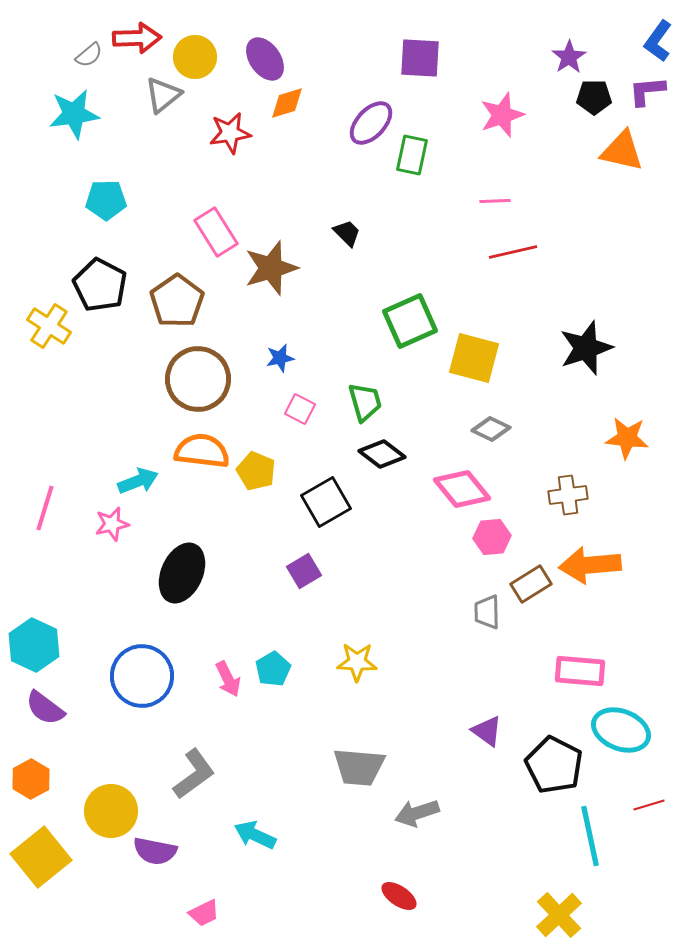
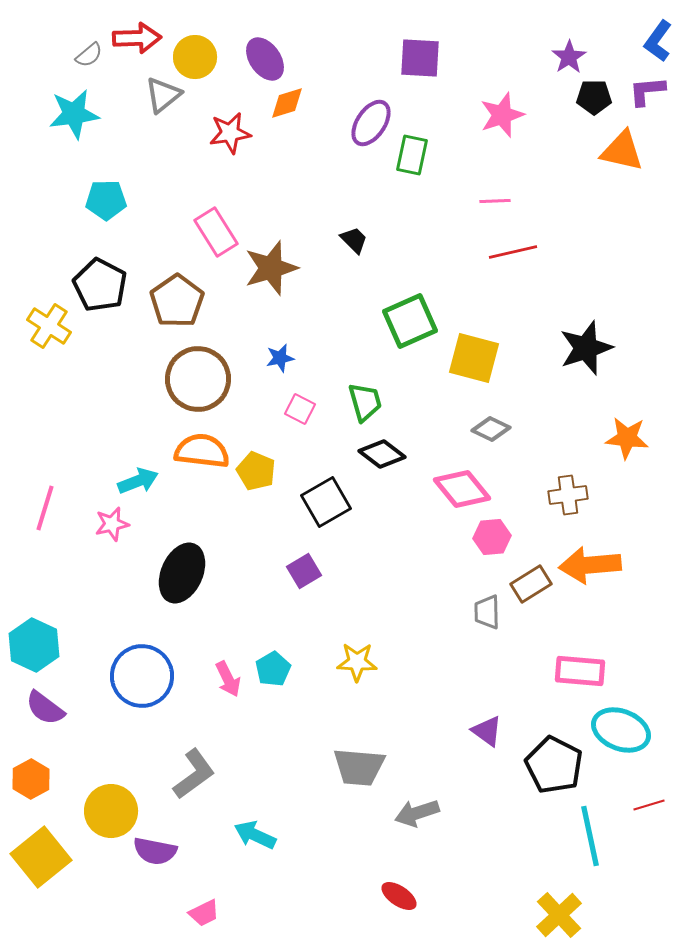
purple ellipse at (371, 123): rotated 9 degrees counterclockwise
black trapezoid at (347, 233): moved 7 px right, 7 px down
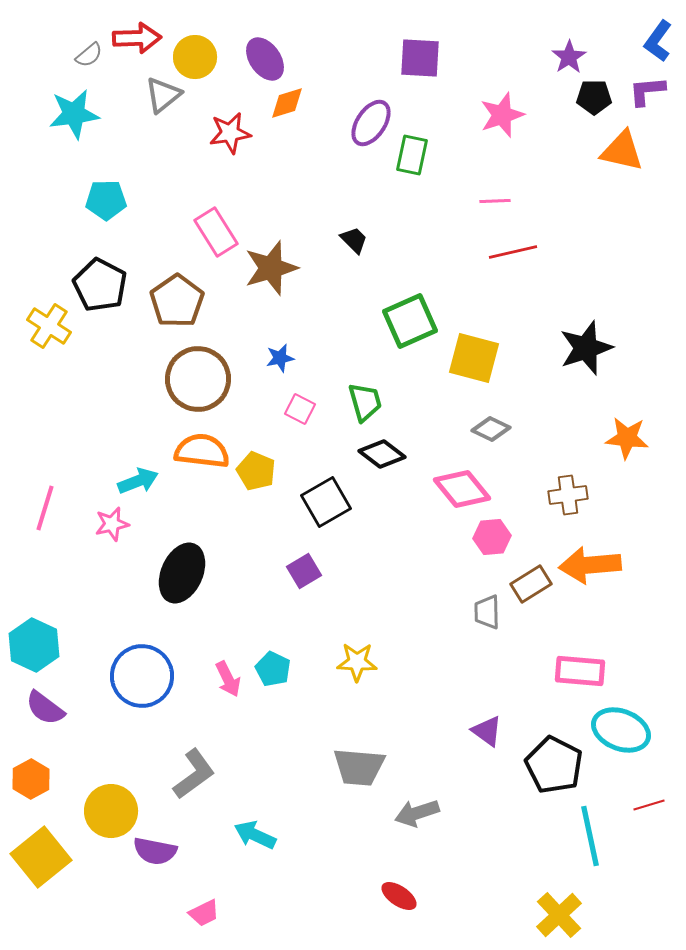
cyan pentagon at (273, 669): rotated 16 degrees counterclockwise
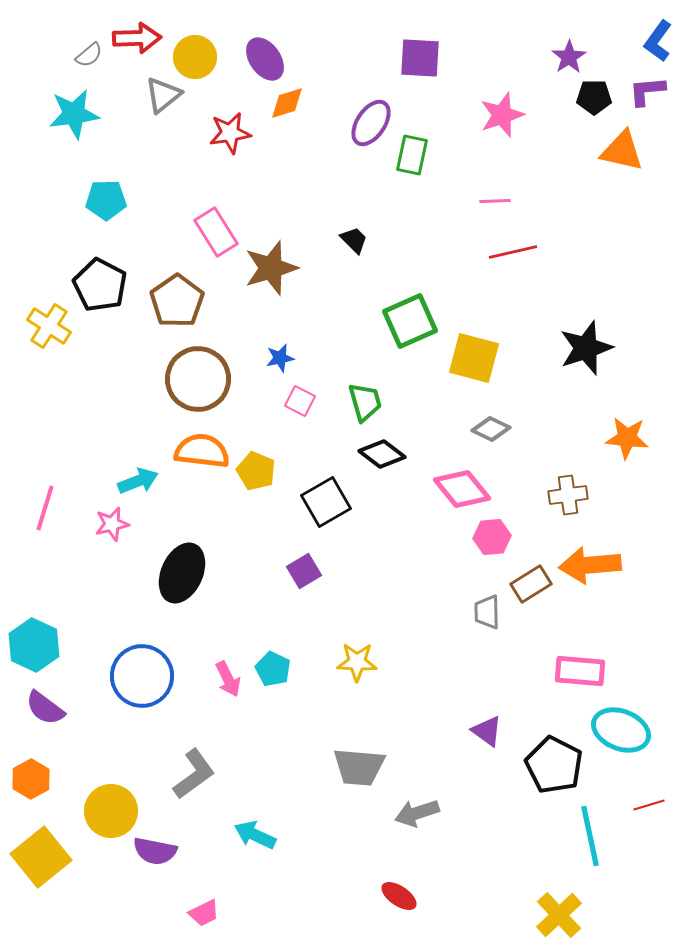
pink square at (300, 409): moved 8 px up
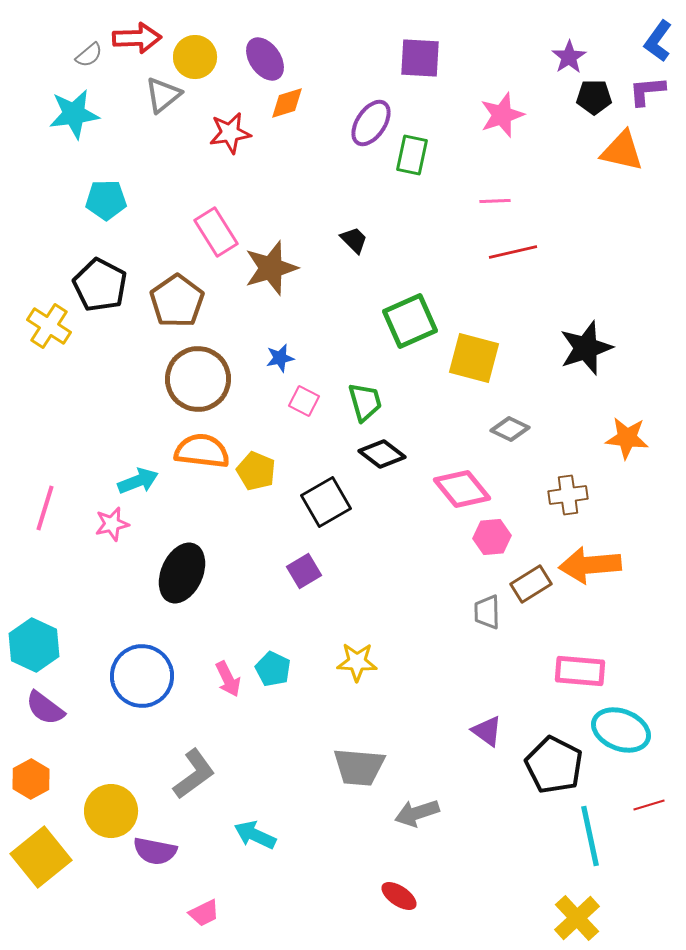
pink square at (300, 401): moved 4 px right
gray diamond at (491, 429): moved 19 px right
yellow cross at (559, 915): moved 18 px right, 3 px down
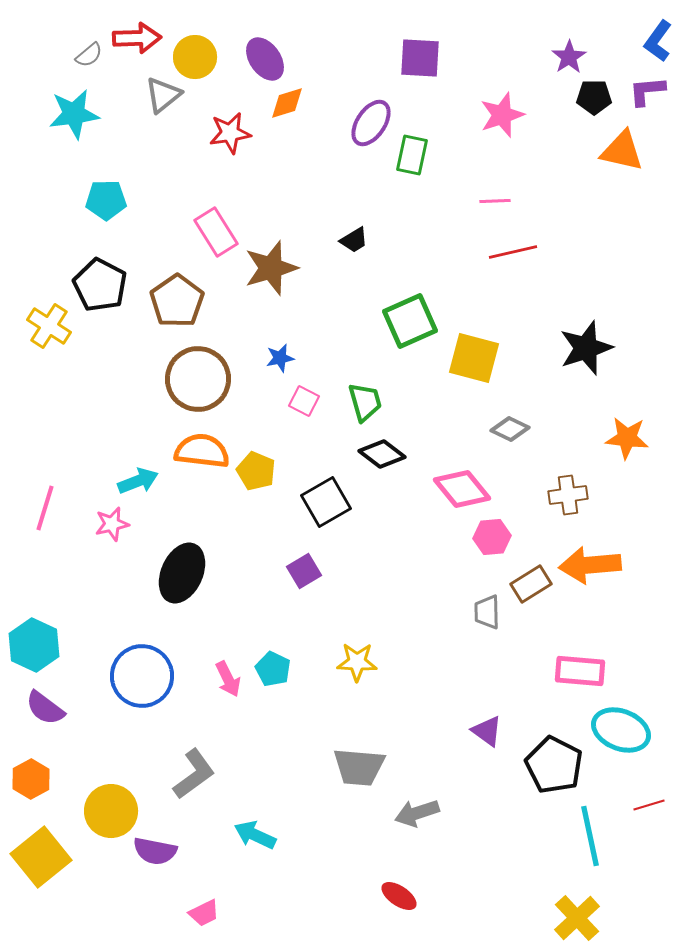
black trapezoid at (354, 240): rotated 104 degrees clockwise
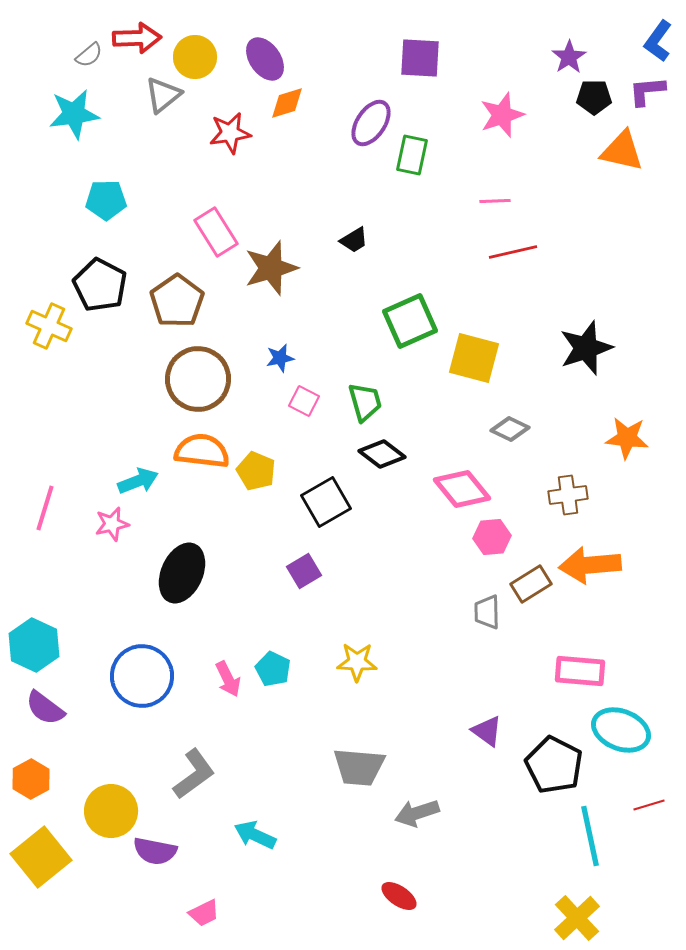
yellow cross at (49, 326): rotated 9 degrees counterclockwise
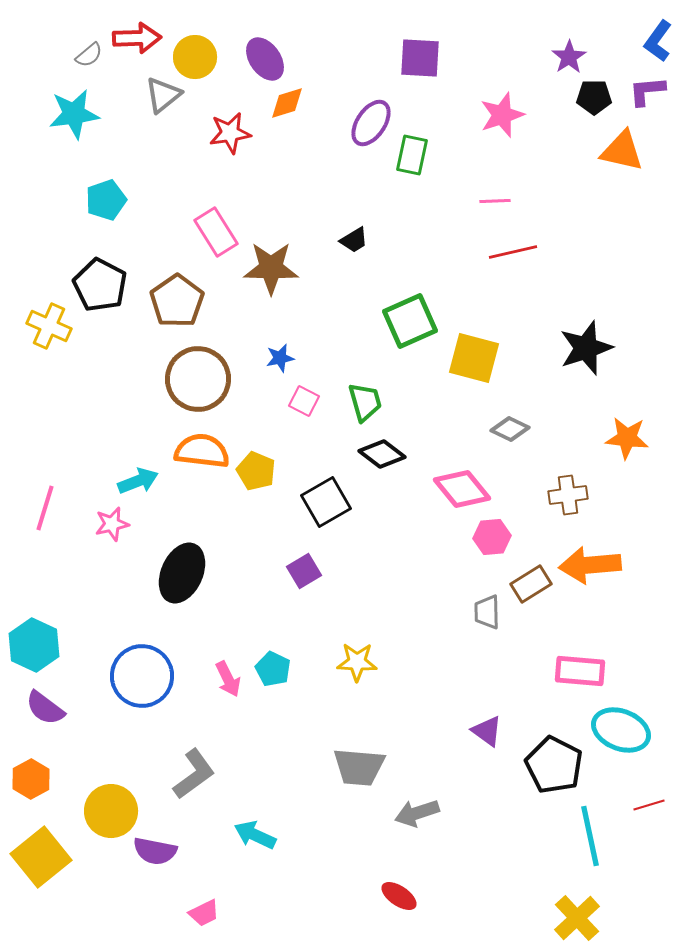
cyan pentagon at (106, 200): rotated 18 degrees counterclockwise
brown star at (271, 268): rotated 18 degrees clockwise
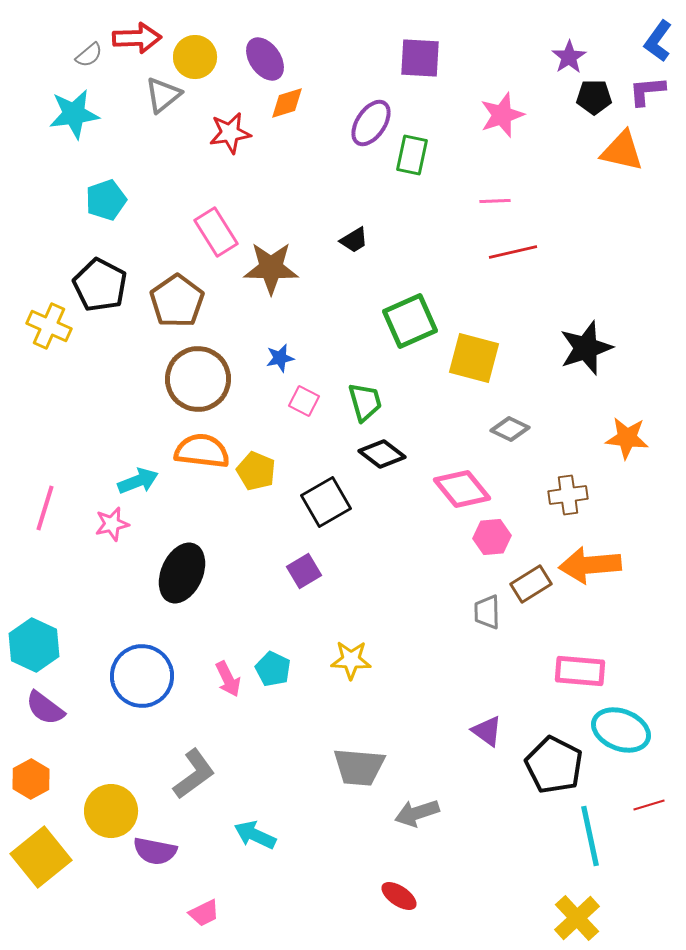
yellow star at (357, 662): moved 6 px left, 2 px up
